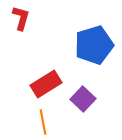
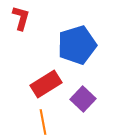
blue pentagon: moved 17 px left
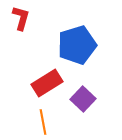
red rectangle: moved 1 px right, 1 px up
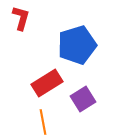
purple square: rotated 15 degrees clockwise
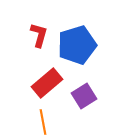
red L-shape: moved 18 px right, 17 px down
red rectangle: rotated 8 degrees counterclockwise
purple square: moved 1 px right, 3 px up
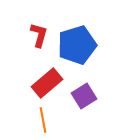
orange line: moved 2 px up
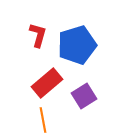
red L-shape: moved 1 px left
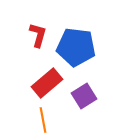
blue pentagon: moved 1 px left, 2 px down; rotated 24 degrees clockwise
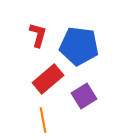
blue pentagon: moved 3 px right, 1 px up
red rectangle: moved 1 px right, 4 px up
